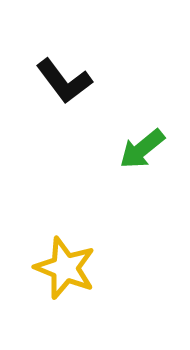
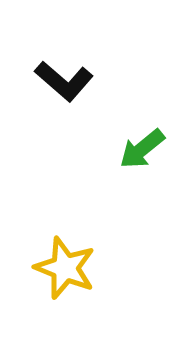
black L-shape: rotated 12 degrees counterclockwise
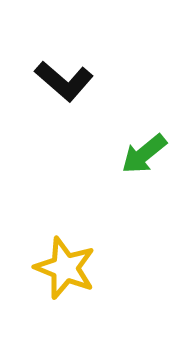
green arrow: moved 2 px right, 5 px down
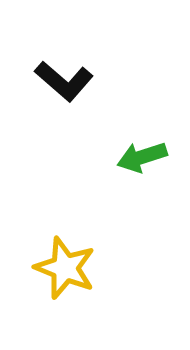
green arrow: moved 2 px left, 3 px down; rotated 21 degrees clockwise
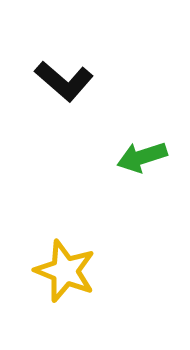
yellow star: moved 3 px down
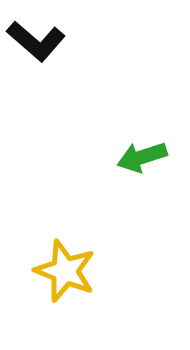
black L-shape: moved 28 px left, 40 px up
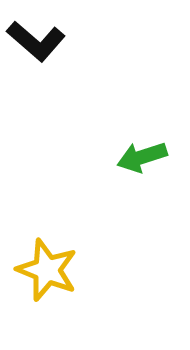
yellow star: moved 18 px left, 1 px up
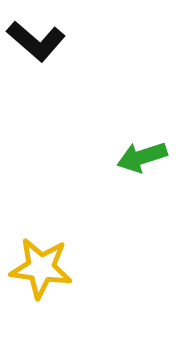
yellow star: moved 6 px left, 2 px up; rotated 14 degrees counterclockwise
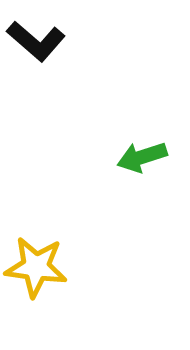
yellow star: moved 5 px left, 1 px up
